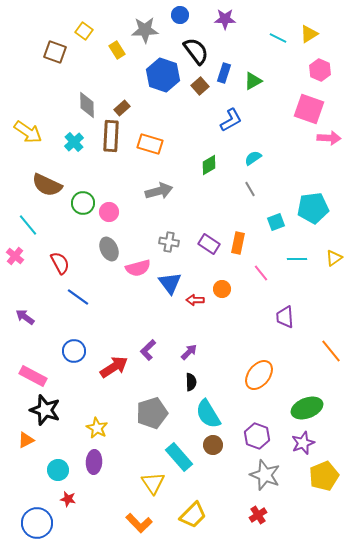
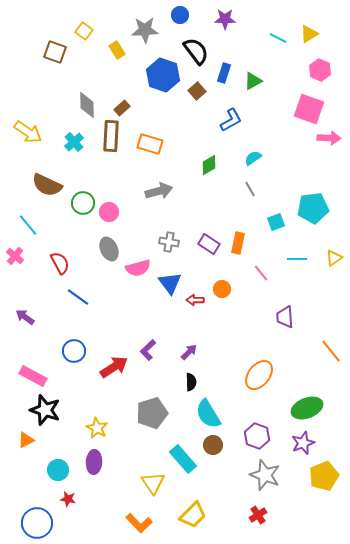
brown square at (200, 86): moved 3 px left, 5 px down
cyan rectangle at (179, 457): moved 4 px right, 2 px down
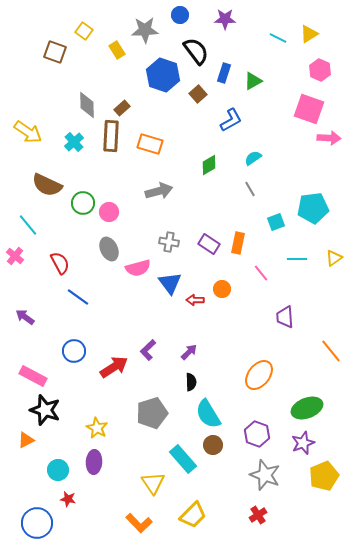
brown square at (197, 91): moved 1 px right, 3 px down
purple hexagon at (257, 436): moved 2 px up
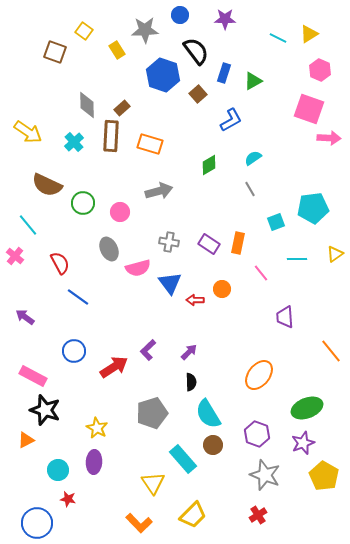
pink circle at (109, 212): moved 11 px right
yellow triangle at (334, 258): moved 1 px right, 4 px up
yellow pentagon at (324, 476): rotated 20 degrees counterclockwise
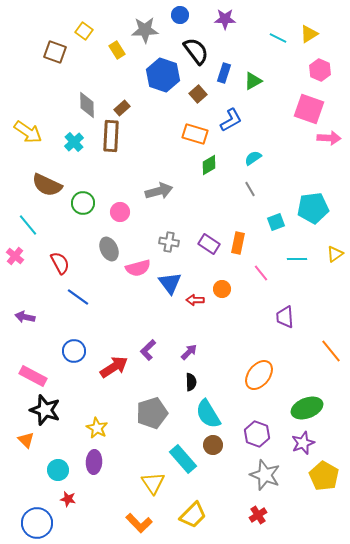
orange rectangle at (150, 144): moved 45 px right, 10 px up
purple arrow at (25, 317): rotated 24 degrees counterclockwise
orange triangle at (26, 440): rotated 48 degrees counterclockwise
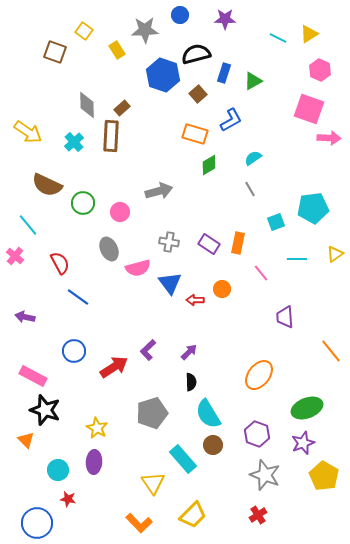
black semicircle at (196, 51): moved 3 px down; rotated 68 degrees counterclockwise
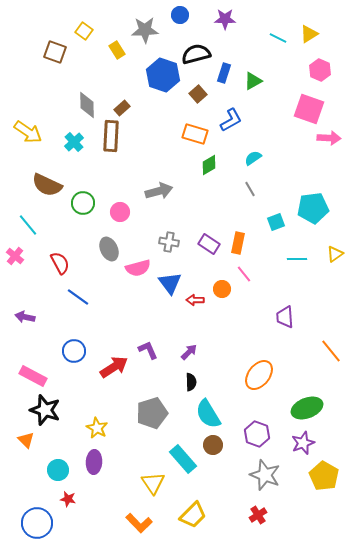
pink line at (261, 273): moved 17 px left, 1 px down
purple L-shape at (148, 350): rotated 110 degrees clockwise
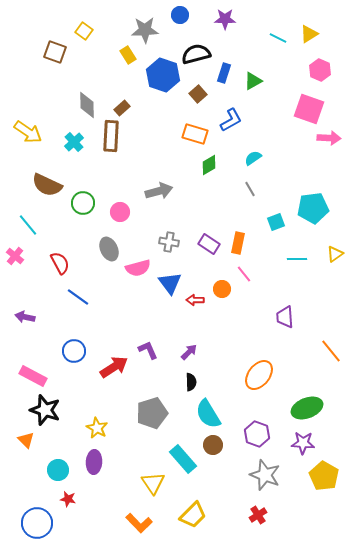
yellow rectangle at (117, 50): moved 11 px right, 5 px down
purple star at (303, 443): rotated 25 degrees clockwise
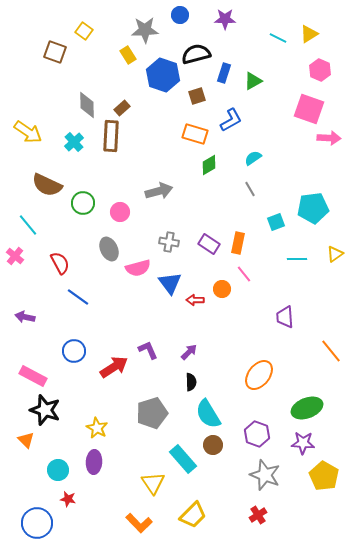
brown square at (198, 94): moved 1 px left, 2 px down; rotated 24 degrees clockwise
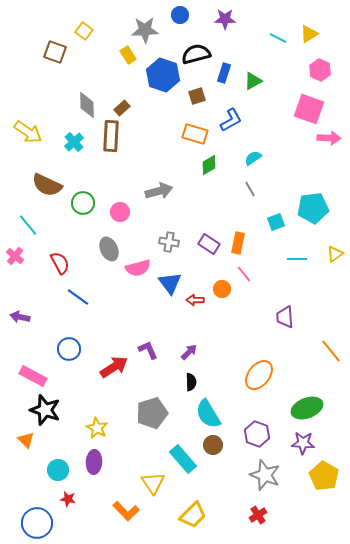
purple arrow at (25, 317): moved 5 px left
blue circle at (74, 351): moved 5 px left, 2 px up
orange L-shape at (139, 523): moved 13 px left, 12 px up
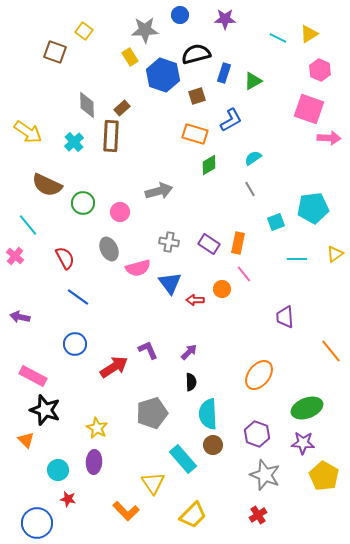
yellow rectangle at (128, 55): moved 2 px right, 2 px down
red semicircle at (60, 263): moved 5 px right, 5 px up
blue circle at (69, 349): moved 6 px right, 5 px up
cyan semicircle at (208, 414): rotated 28 degrees clockwise
